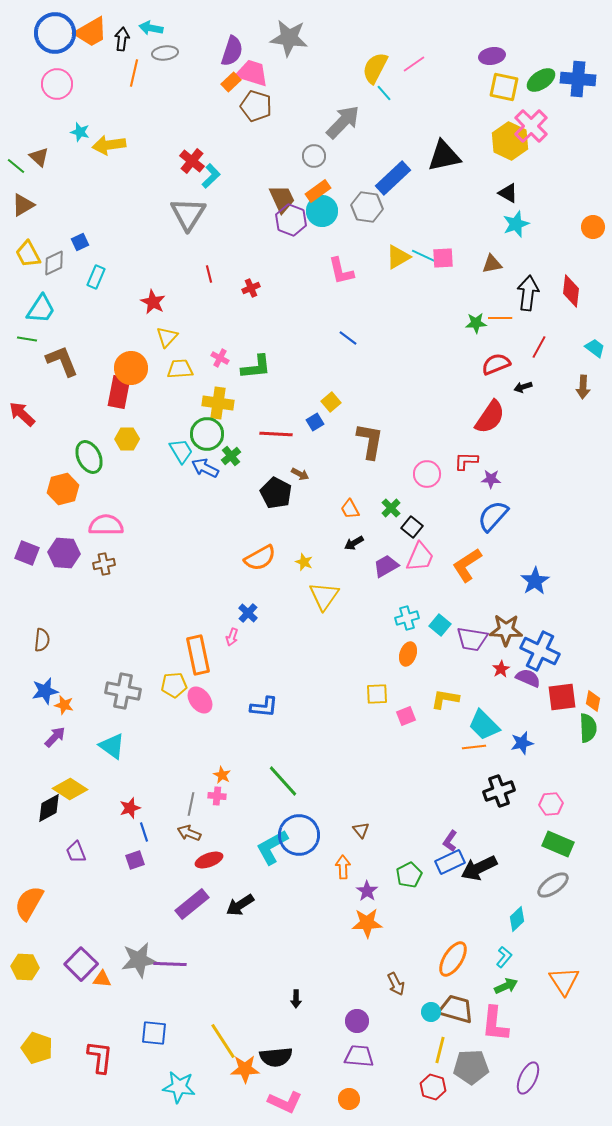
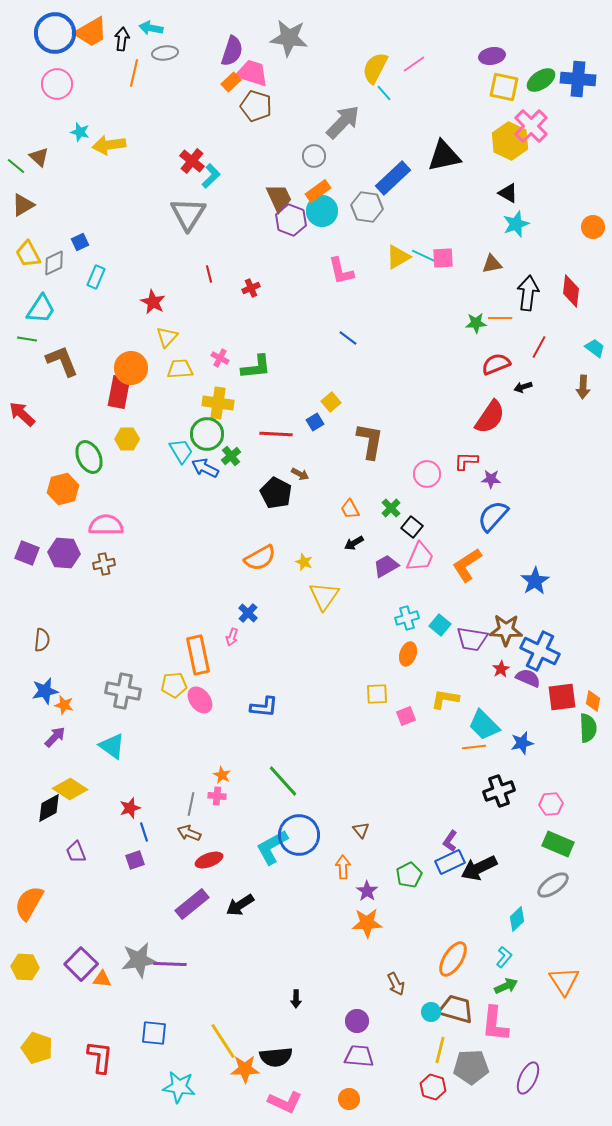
brown trapezoid at (282, 199): moved 3 px left, 1 px up
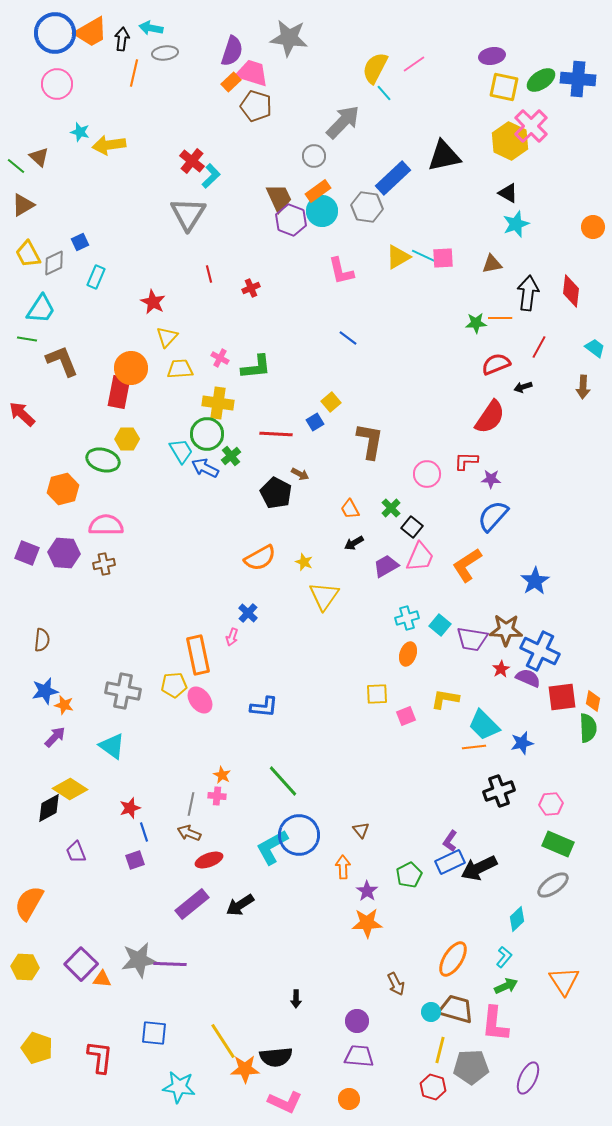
green ellipse at (89, 457): moved 14 px right, 3 px down; rotated 48 degrees counterclockwise
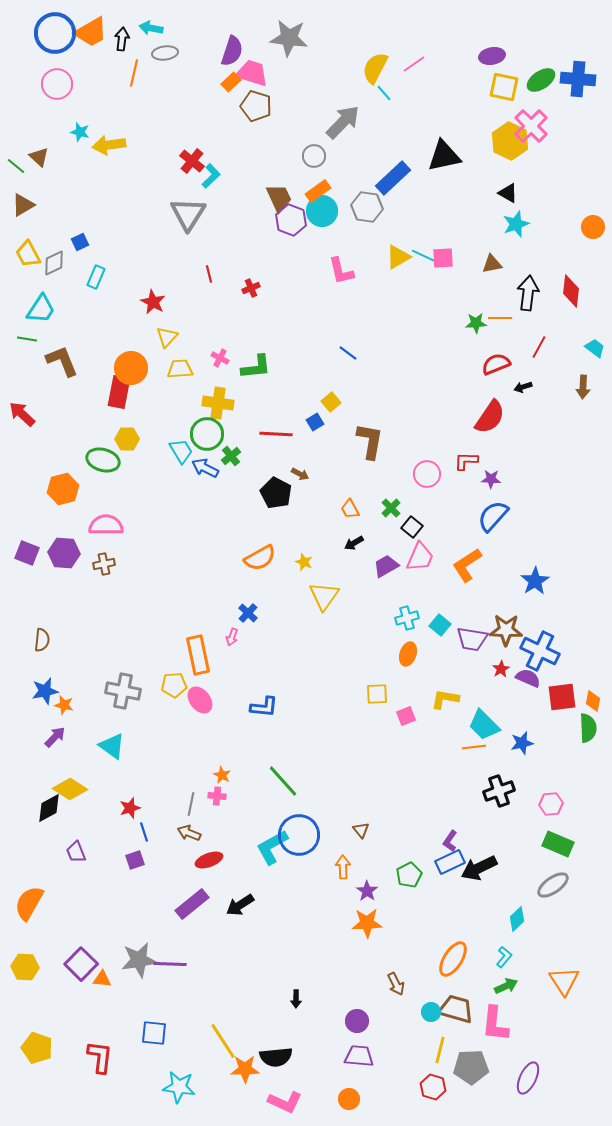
blue line at (348, 338): moved 15 px down
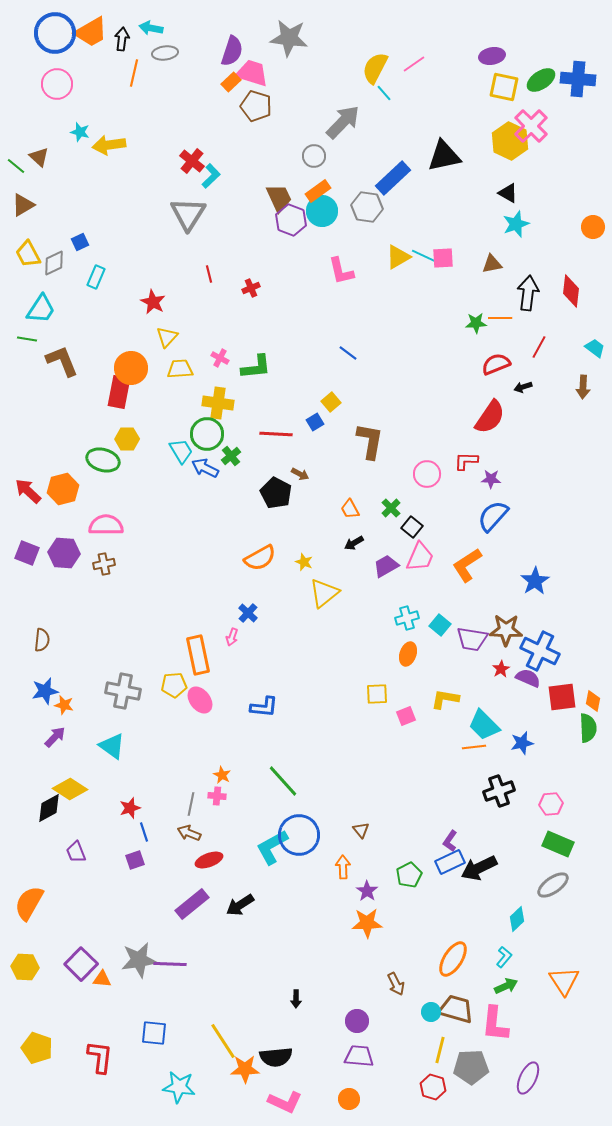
red arrow at (22, 414): moved 6 px right, 77 px down
yellow triangle at (324, 596): moved 3 px up; rotated 16 degrees clockwise
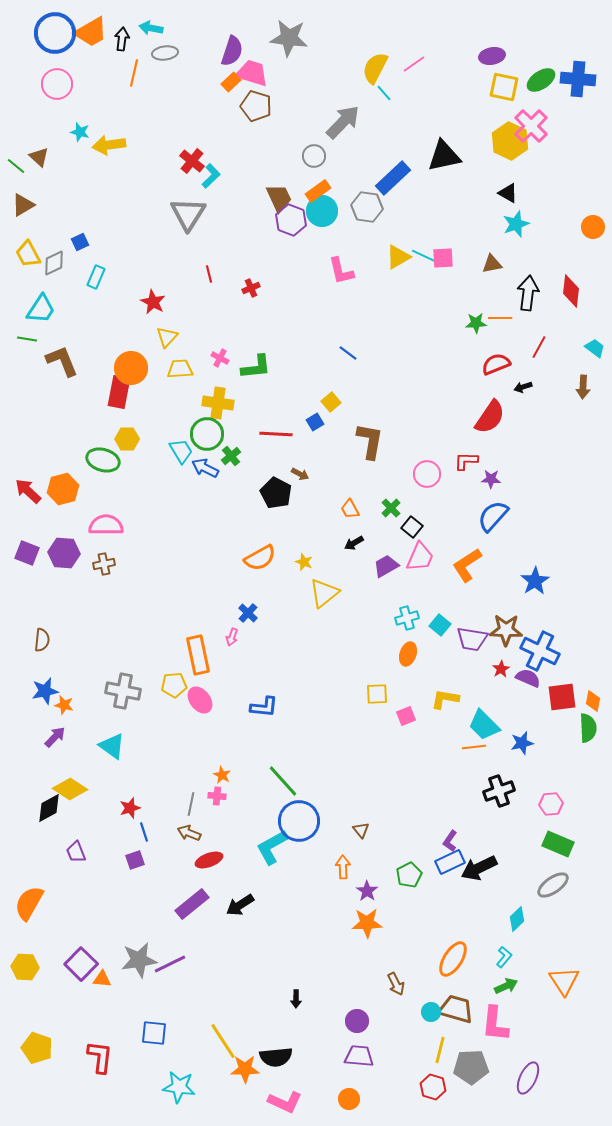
blue circle at (299, 835): moved 14 px up
purple line at (170, 964): rotated 28 degrees counterclockwise
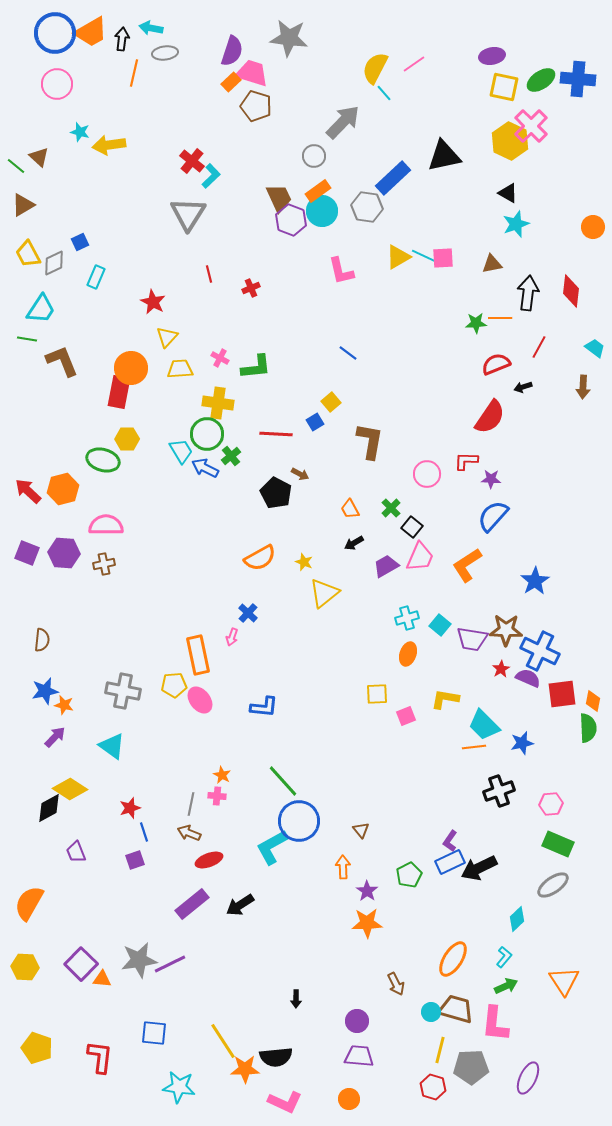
red square at (562, 697): moved 3 px up
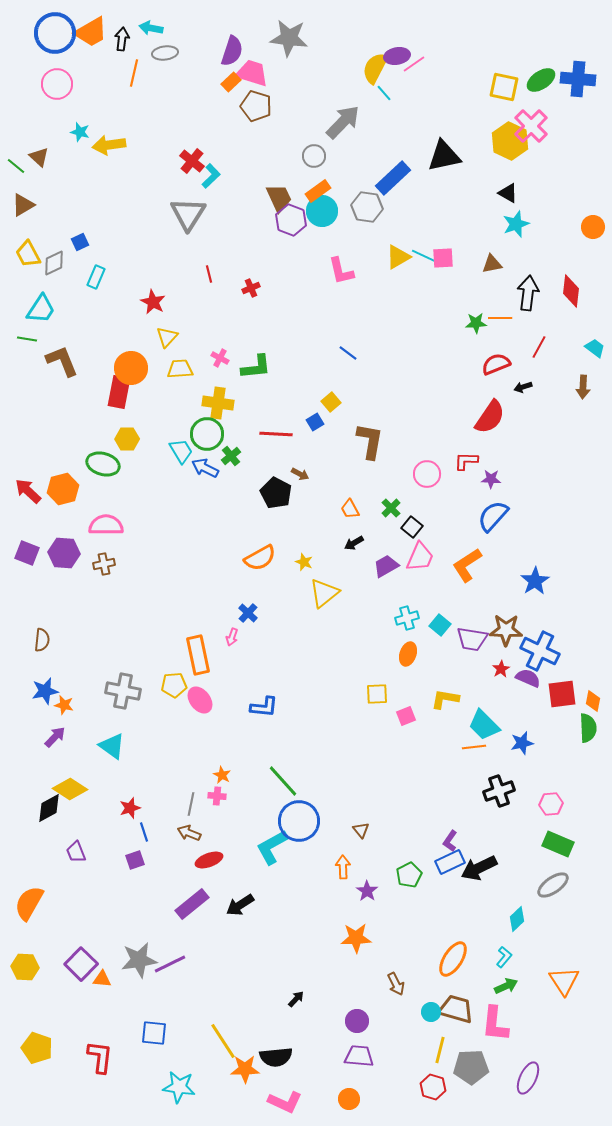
purple ellipse at (492, 56): moved 95 px left
green ellipse at (103, 460): moved 4 px down
orange star at (367, 923): moved 11 px left, 15 px down
black arrow at (296, 999): rotated 138 degrees counterclockwise
